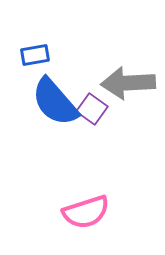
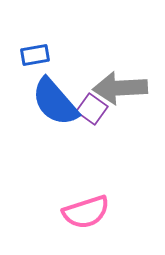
gray arrow: moved 8 px left, 5 px down
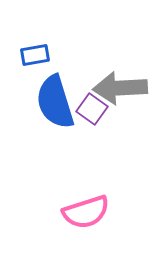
blue semicircle: rotated 24 degrees clockwise
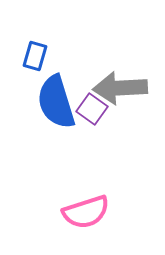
blue rectangle: moved 1 px down; rotated 64 degrees counterclockwise
blue semicircle: moved 1 px right
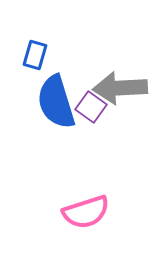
blue rectangle: moved 1 px up
purple square: moved 1 px left, 2 px up
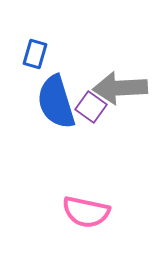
blue rectangle: moved 1 px up
pink semicircle: rotated 30 degrees clockwise
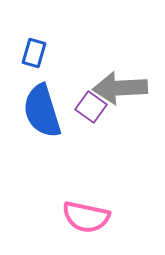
blue rectangle: moved 1 px left, 1 px up
blue semicircle: moved 14 px left, 9 px down
pink semicircle: moved 5 px down
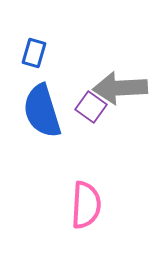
pink semicircle: moved 12 px up; rotated 99 degrees counterclockwise
